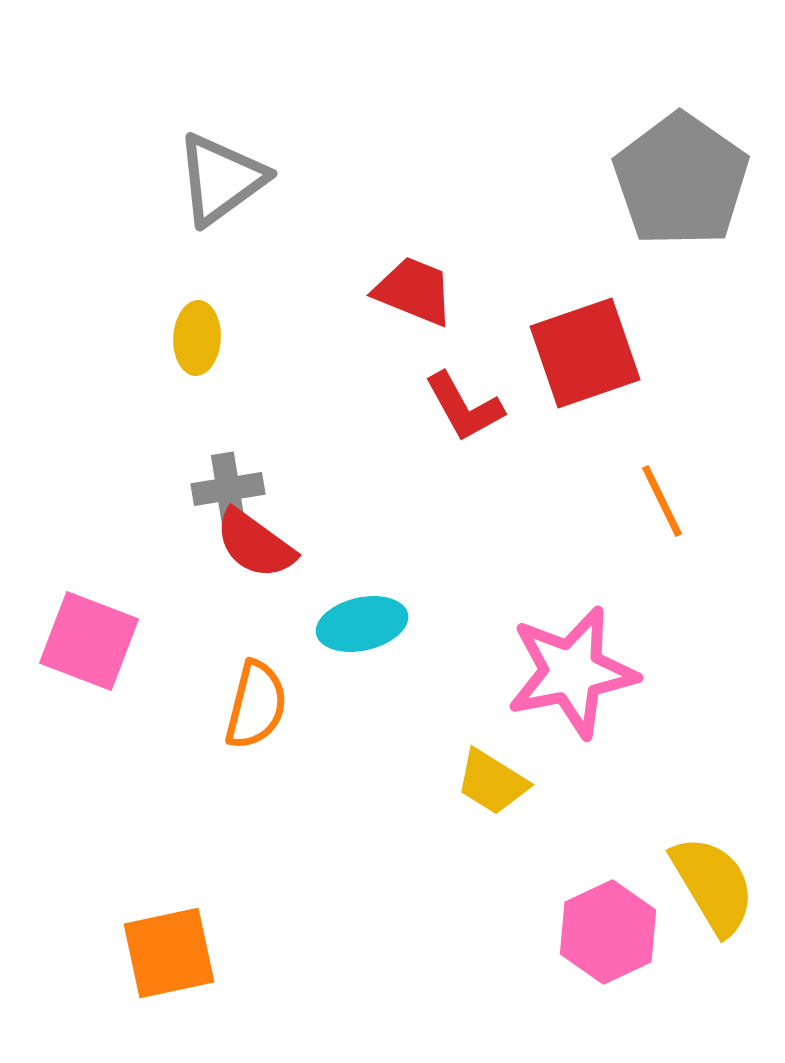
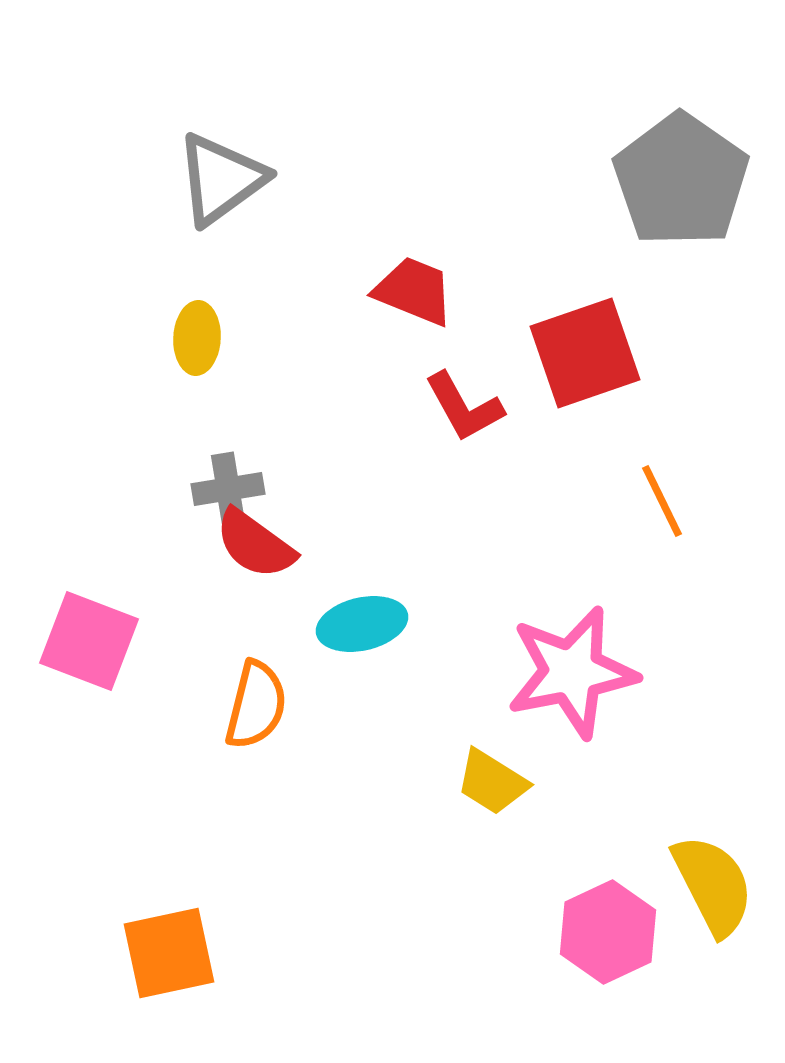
yellow semicircle: rotated 4 degrees clockwise
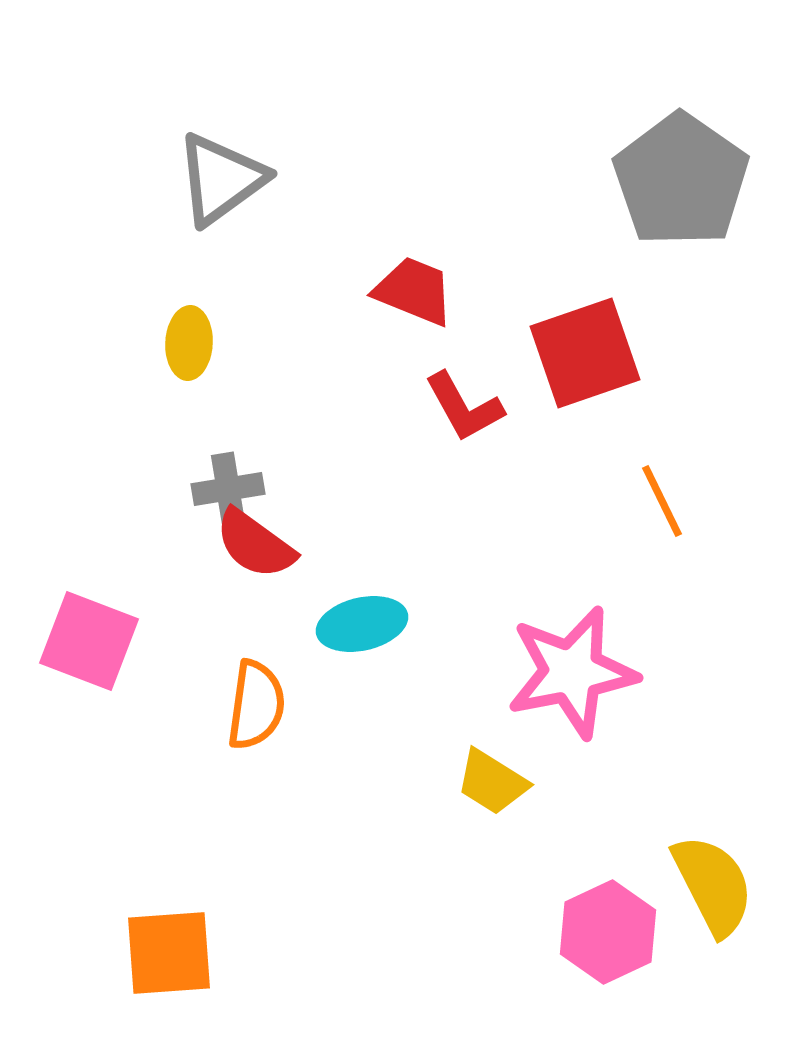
yellow ellipse: moved 8 px left, 5 px down
orange semicircle: rotated 6 degrees counterclockwise
orange square: rotated 8 degrees clockwise
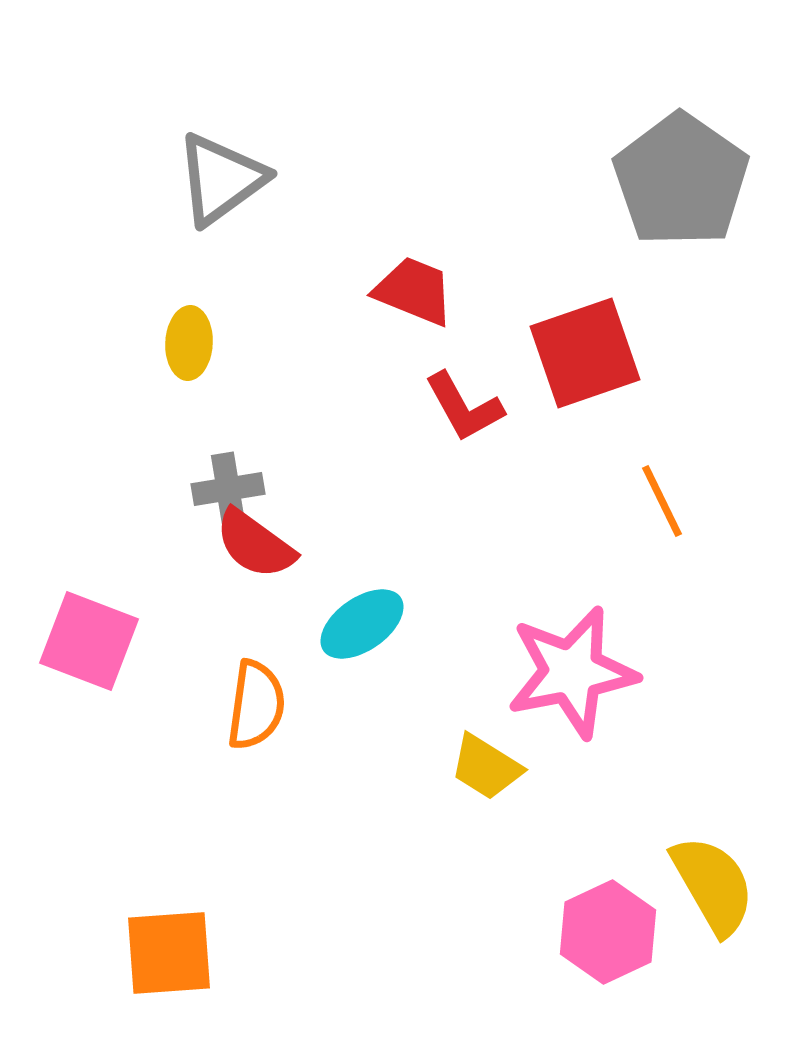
cyan ellipse: rotated 22 degrees counterclockwise
yellow trapezoid: moved 6 px left, 15 px up
yellow semicircle: rotated 3 degrees counterclockwise
